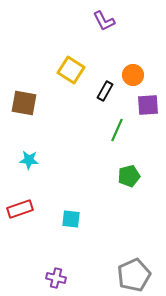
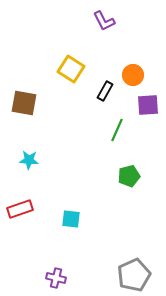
yellow square: moved 1 px up
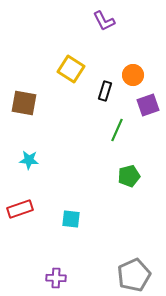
black rectangle: rotated 12 degrees counterclockwise
purple square: rotated 15 degrees counterclockwise
purple cross: rotated 12 degrees counterclockwise
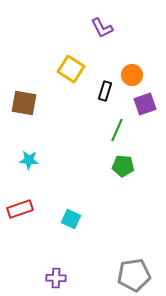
purple L-shape: moved 2 px left, 7 px down
orange circle: moved 1 px left
purple square: moved 3 px left, 1 px up
green pentagon: moved 6 px left, 10 px up; rotated 20 degrees clockwise
cyan square: rotated 18 degrees clockwise
gray pentagon: rotated 16 degrees clockwise
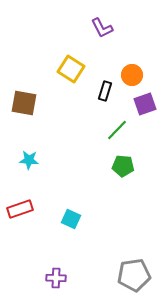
green line: rotated 20 degrees clockwise
